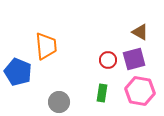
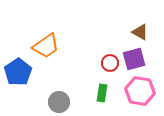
orange trapezoid: rotated 60 degrees clockwise
red circle: moved 2 px right, 3 px down
blue pentagon: rotated 16 degrees clockwise
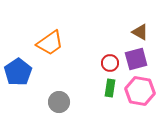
orange trapezoid: moved 4 px right, 3 px up
purple square: moved 2 px right
green rectangle: moved 8 px right, 5 px up
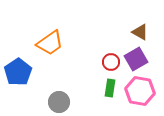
purple square: rotated 15 degrees counterclockwise
red circle: moved 1 px right, 1 px up
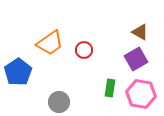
red circle: moved 27 px left, 12 px up
pink hexagon: moved 1 px right, 3 px down
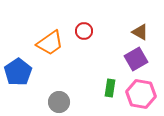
red circle: moved 19 px up
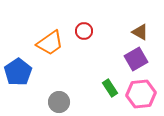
green rectangle: rotated 42 degrees counterclockwise
pink hexagon: rotated 16 degrees counterclockwise
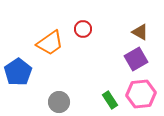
red circle: moved 1 px left, 2 px up
green rectangle: moved 12 px down
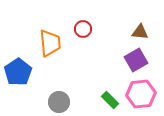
brown triangle: rotated 24 degrees counterclockwise
orange trapezoid: rotated 60 degrees counterclockwise
purple square: moved 1 px down
green rectangle: rotated 12 degrees counterclockwise
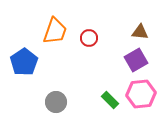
red circle: moved 6 px right, 9 px down
orange trapezoid: moved 5 px right, 12 px up; rotated 24 degrees clockwise
blue pentagon: moved 6 px right, 10 px up
gray circle: moved 3 px left
